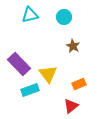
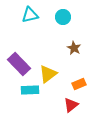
cyan circle: moved 1 px left
brown star: moved 1 px right, 2 px down
yellow triangle: rotated 30 degrees clockwise
cyan rectangle: rotated 18 degrees clockwise
red triangle: moved 1 px up
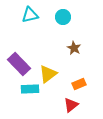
cyan rectangle: moved 1 px up
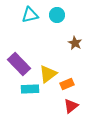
cyan circle: moved 6 px left, 2 px up
brown star: moved 1 px right, 5 px up
orange rectangle: moved 12 px left
red triangle: moved 1 px down
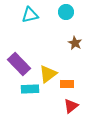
cyan circle: moved 9 px right, 3 px up
orange rectangle: rotated 24 degrees clockwise
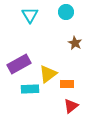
cyan triangle: rotated 48 degrees counterclockwise
purple rectangle: rotated 75 degrees counterclockwise
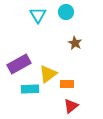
cyan triangle: moved 8 px right
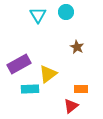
brown star: moved 2 px right, 4 px down
orange rectangle: moved 14 px right, 5 px down
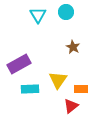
brown star: moved 4 px left
yellow triangle: moved 10 px right, 6 px down; rotated 18 degrees counterclockwise
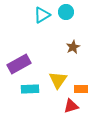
cyan triangle: moved 4 px right; rotated 30 degrees clockwise
brown star: rotated 16 degrees clockwise
red triangle: rotated 21 degrees clockwise
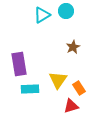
cyan circle: moved 1 px up
purple rectangle: rotated 70 degrees counterclockwise
orange rectangle: moved 2 px left, 1 px up; rotated 56 degrees clockwise
